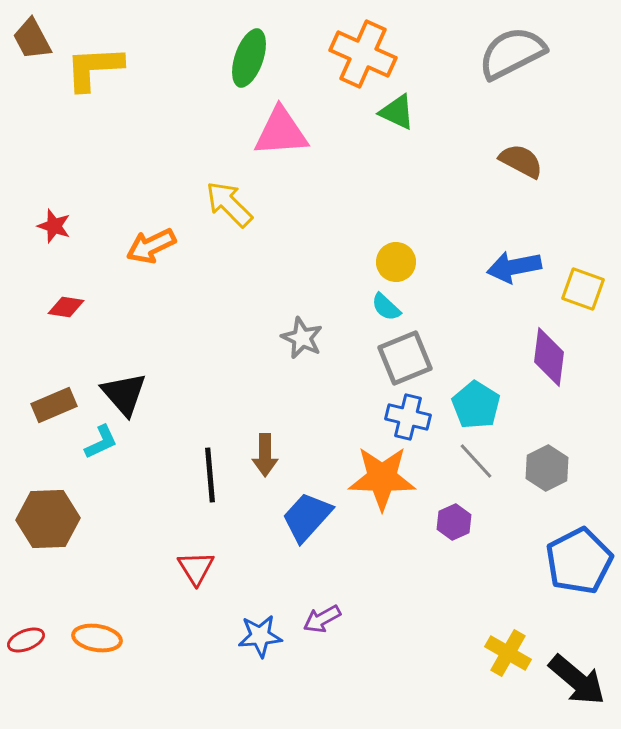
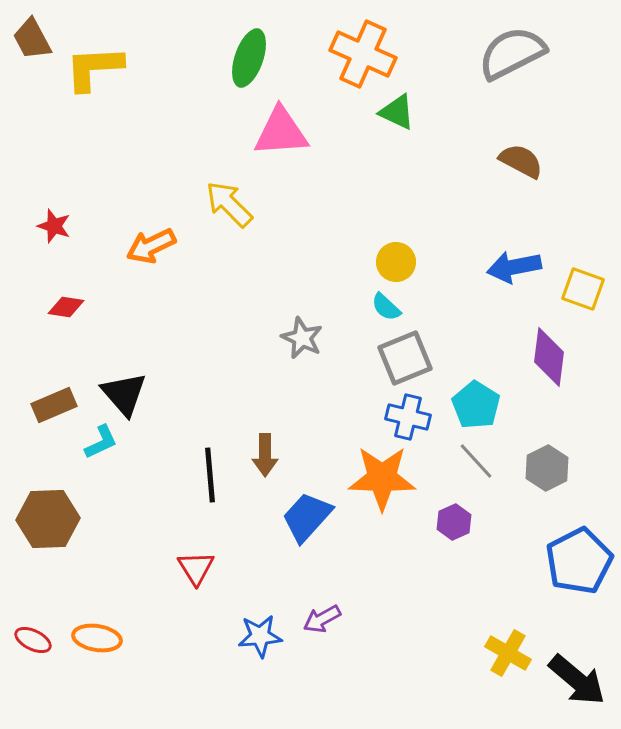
red ellipse: moved 7 px right; rotated 48 degrees clockwise
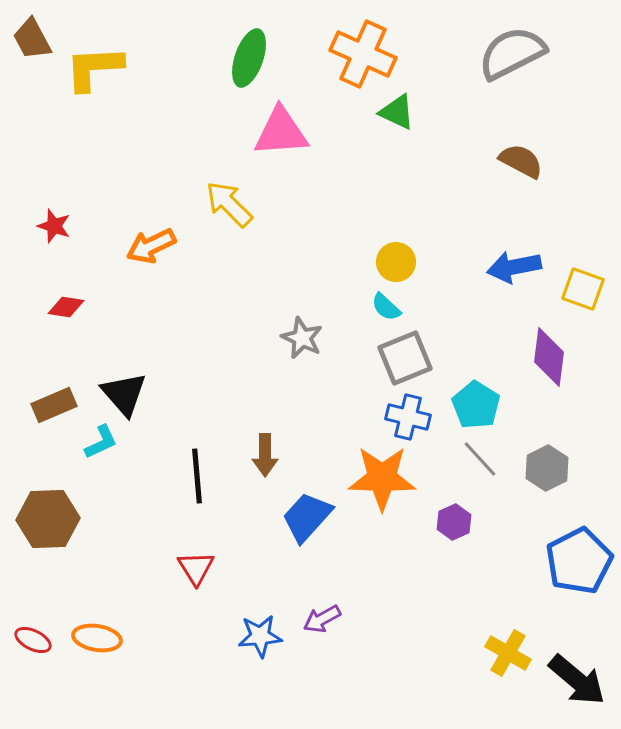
gray line: moved 4 px right, 2 px up
black line: moved 13 px left, 1 px down
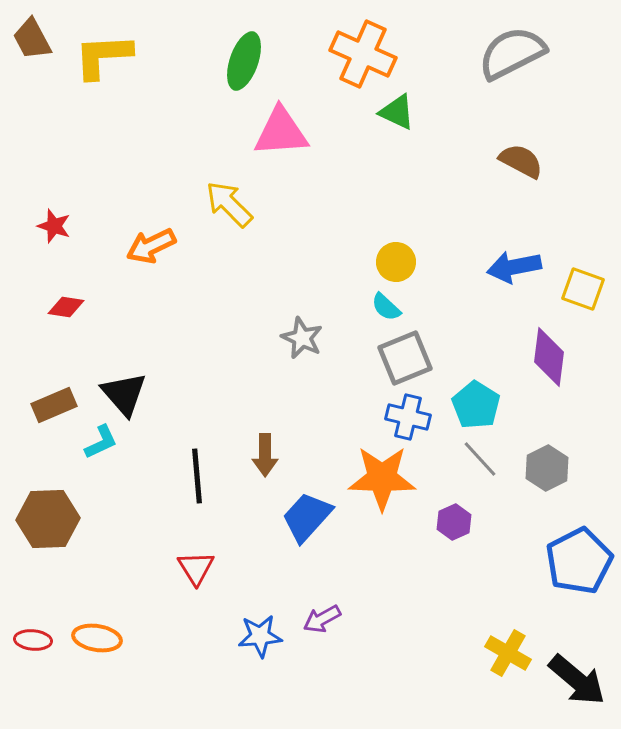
green ellipse: moved 5 px left, 3 px down
yellow L-shape: moved 9 px right, 12 px up
red ellipse: rotated 21 degrees counterclockwise
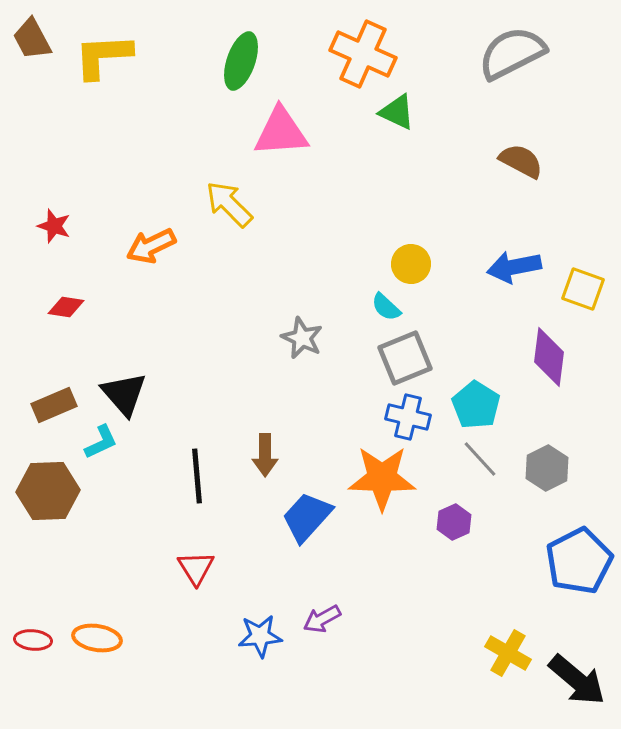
green ellipse: moved 3 px left
yellow circle: moved 15 px right, 2 px down
brown hexagon: moved 28 px up
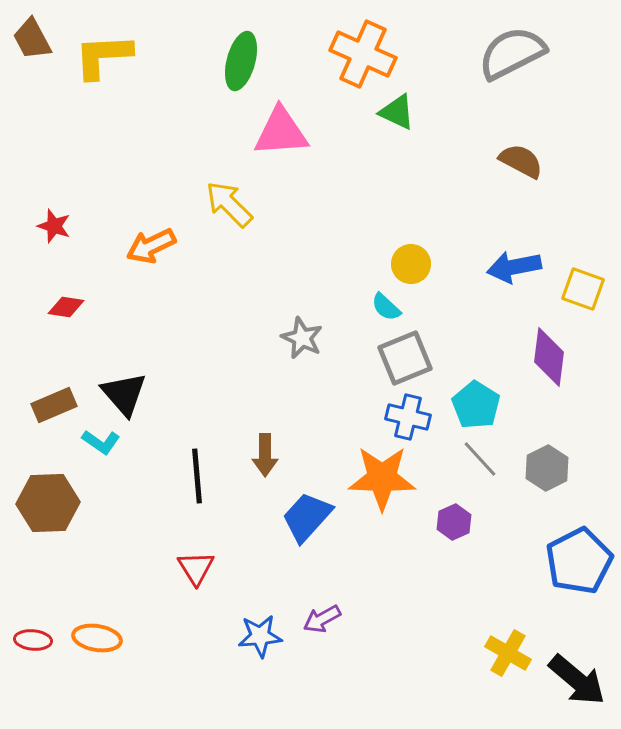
green ellipse: rotated 4 degrees counterclockwise
cyan L-shape: rotated 60 degrees clockwise
brown hexagon: moved 12 px down
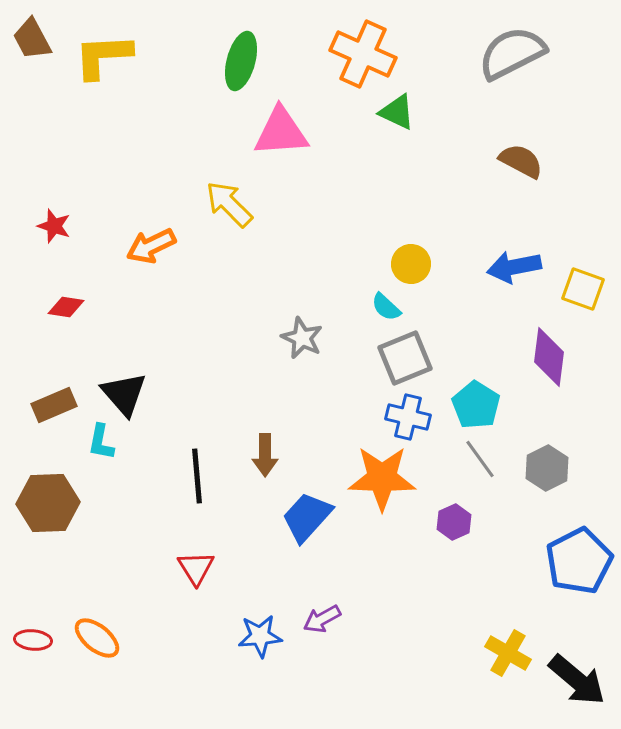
cyan L-shape: rotated 66 degrees clockwise
gray line: rotated 6 degrees clockwise
orange ellipse: rotated 30 degrees clockwise
